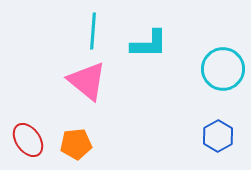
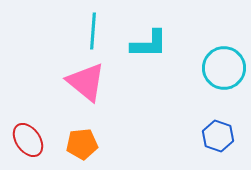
cyan circle: moved 1 px right, 1 px up
pink triangle: moved 1 px left, 1 px down
blue hexagon: rotated 12 degrees counterclockwise
orange pentagon: moved 6 px right
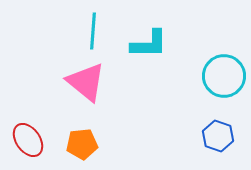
cyan circle: moved 8 px down
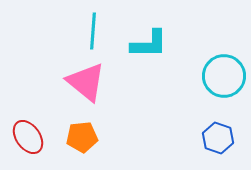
blue hexagon: moved 2 px down
red ellipse: moved 3 px up
orange pentagon: moved 7 px up
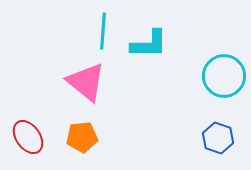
cyan line: moved 10 px right
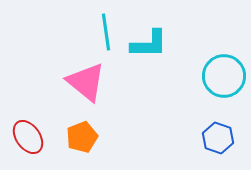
cyan line: moved 3 px right, 1 px down; rotated 12 degrees counterclockwise
orange pentagon: rotated 16 degrees counterclockwise
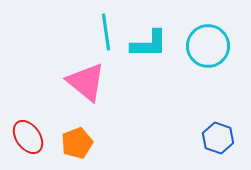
cyan circle: moved 16 px left, 30 px up
orange pentagon: moved 5 px left, 6 px down
